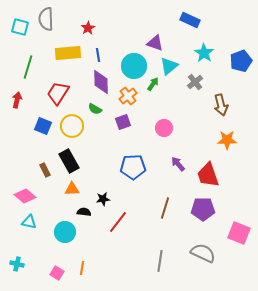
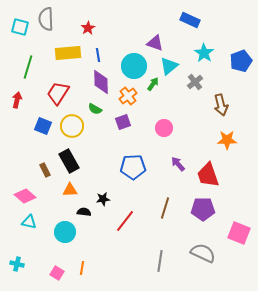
orange triangle at (72, 189): moved 2 px left, 1 px down
red line at (118, 222): moved 7 px right, 1 px up
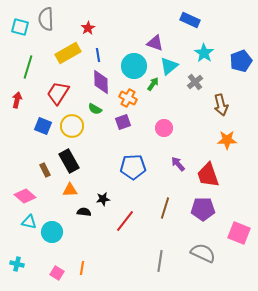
yellow rectangle at (68, 53): rotated 25 degrees counterclockwise
orange cross at (128, 96): moved 2 px down; rotated 24 degrees counterclockwise
cyan circle at (65, 232): moved 13 px left
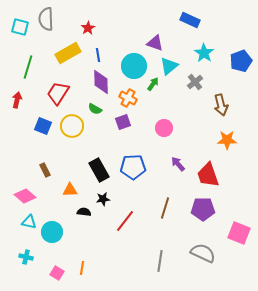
black rectangle at (69, 161): moved 30 px right, 9 px down
cyan cross at (17, 264): moved 9 px right, 7 px up
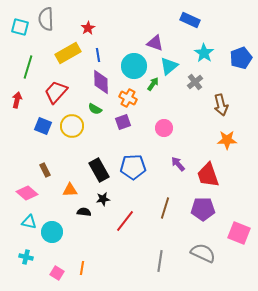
blue pentagon at (241, 61): moved 3 px up
red trapezoid at (58, 93): moved 2 px left, 1 px up; rotated 10 degrees clockwise
pink diamond at (25, 196): moved 2 px right, 3 px up
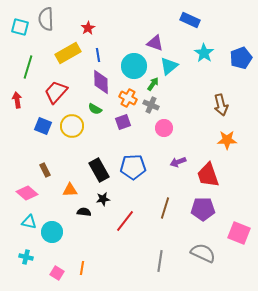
gray cross at (195, 82): moved 44 px left, 23 px down; rotated 28 degrees counterclockwise
red arrow at (17, 100): rotated 21 degrees counterclockwise
purple arrow at (178, 164): moved 2 px up; rotated 70 degrees counterclockwise
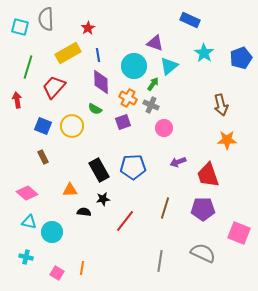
red trapezoid at (56, 92): moved 2 px left, 5 px up
brown rectangle at (45, 170): moved 2 px left, 13 px up
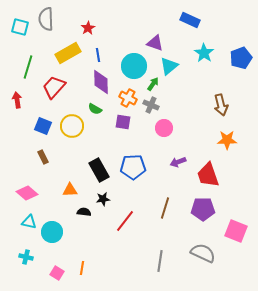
purple square at (123, 122): rotated 28 degrees clockwise
pink square at (239, 233): moved 3 px left, 2 px up
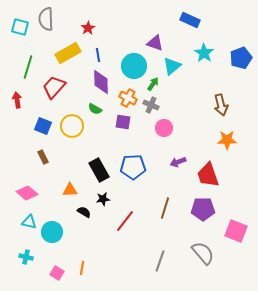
cyan triangle at (169, 66): moved 3 px right
black semicircle at (84, 212): rotated 24 degrees clockwise
gray semicircle at (203, 253): rotated 25 degrees clockwise
gray line at (160, 261): rotated 10 degrees clockwise
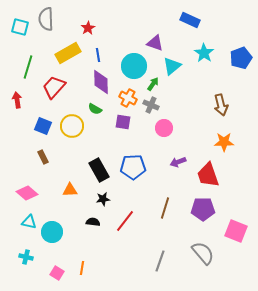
orange star at (227, 140): moved 3 px left, 2 px down
black semicircle at (84, 212): moved 9 px right, 10 px down; rotated 24 degrees counterclockwise
